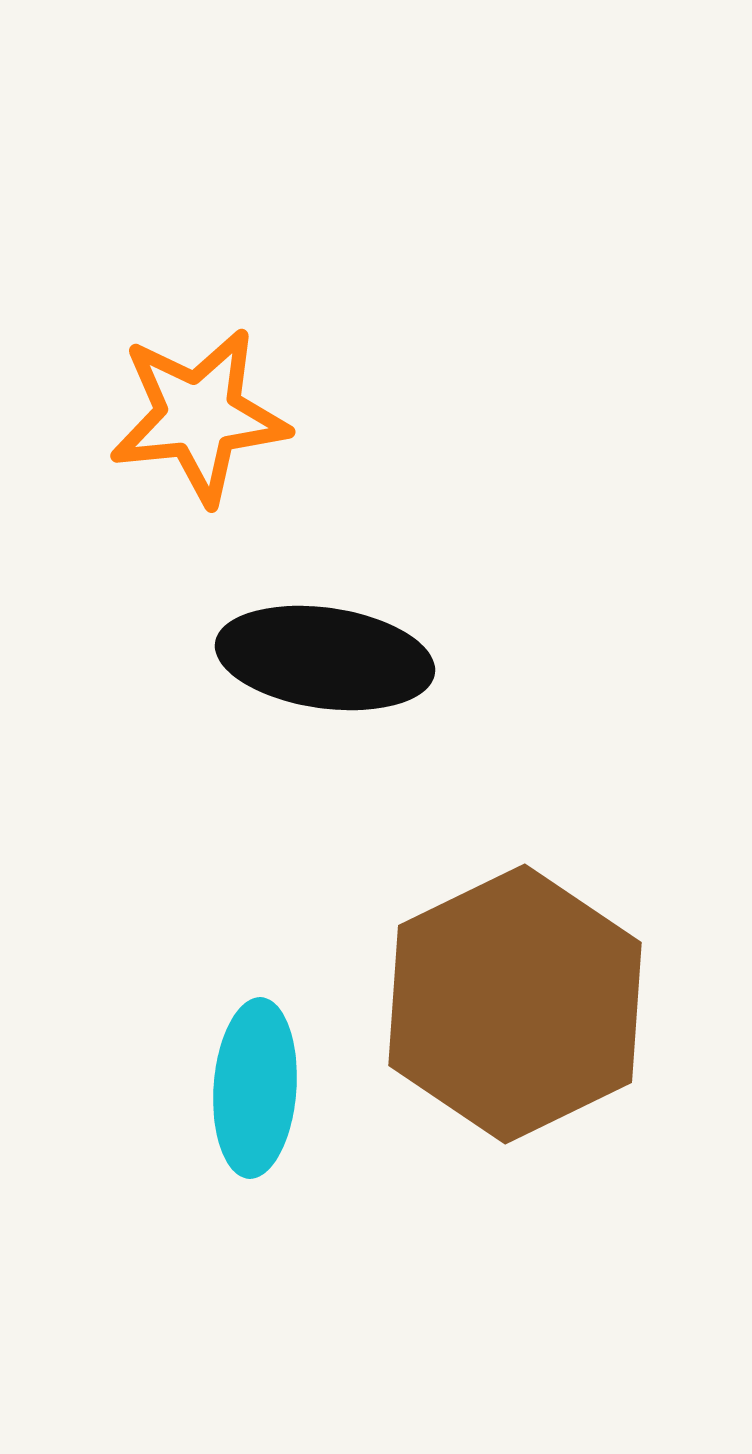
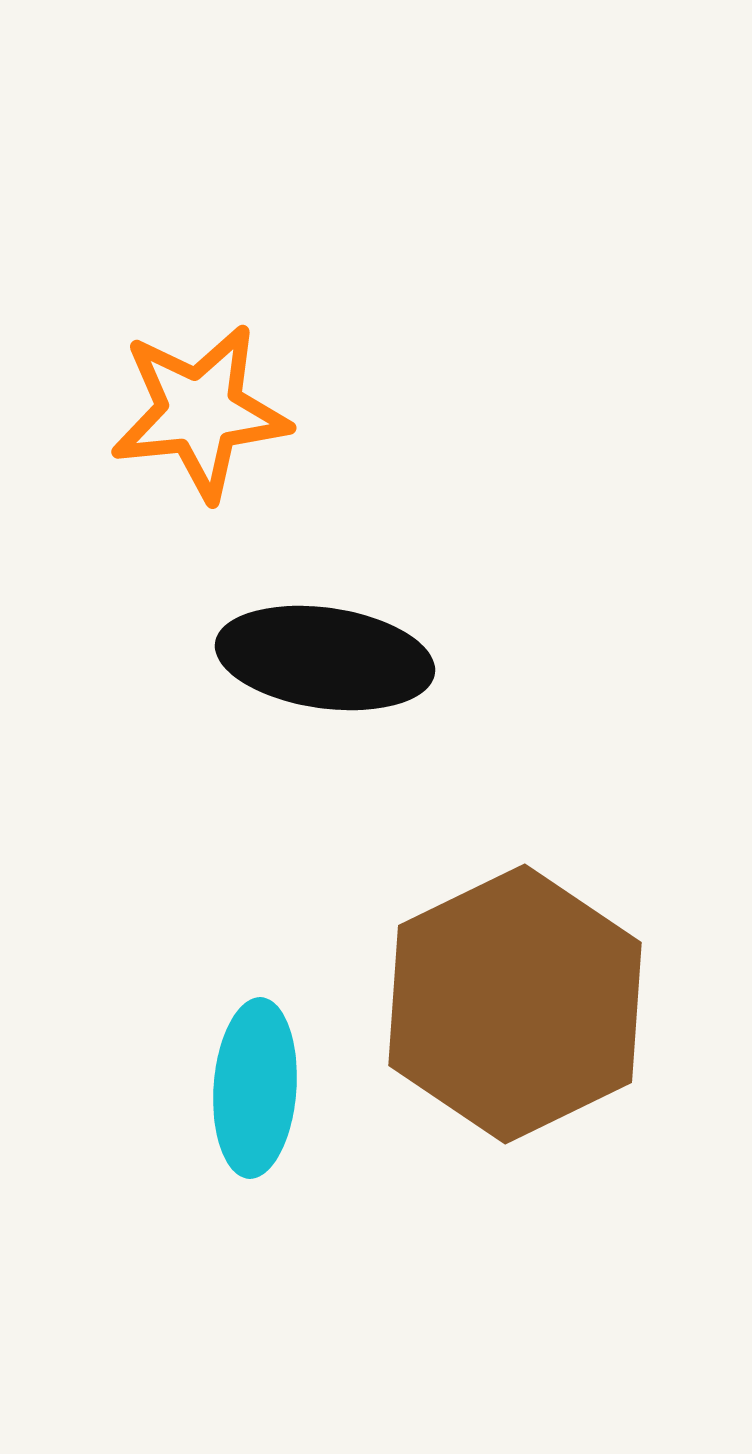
orange star: moved 1 px right, 4 px up
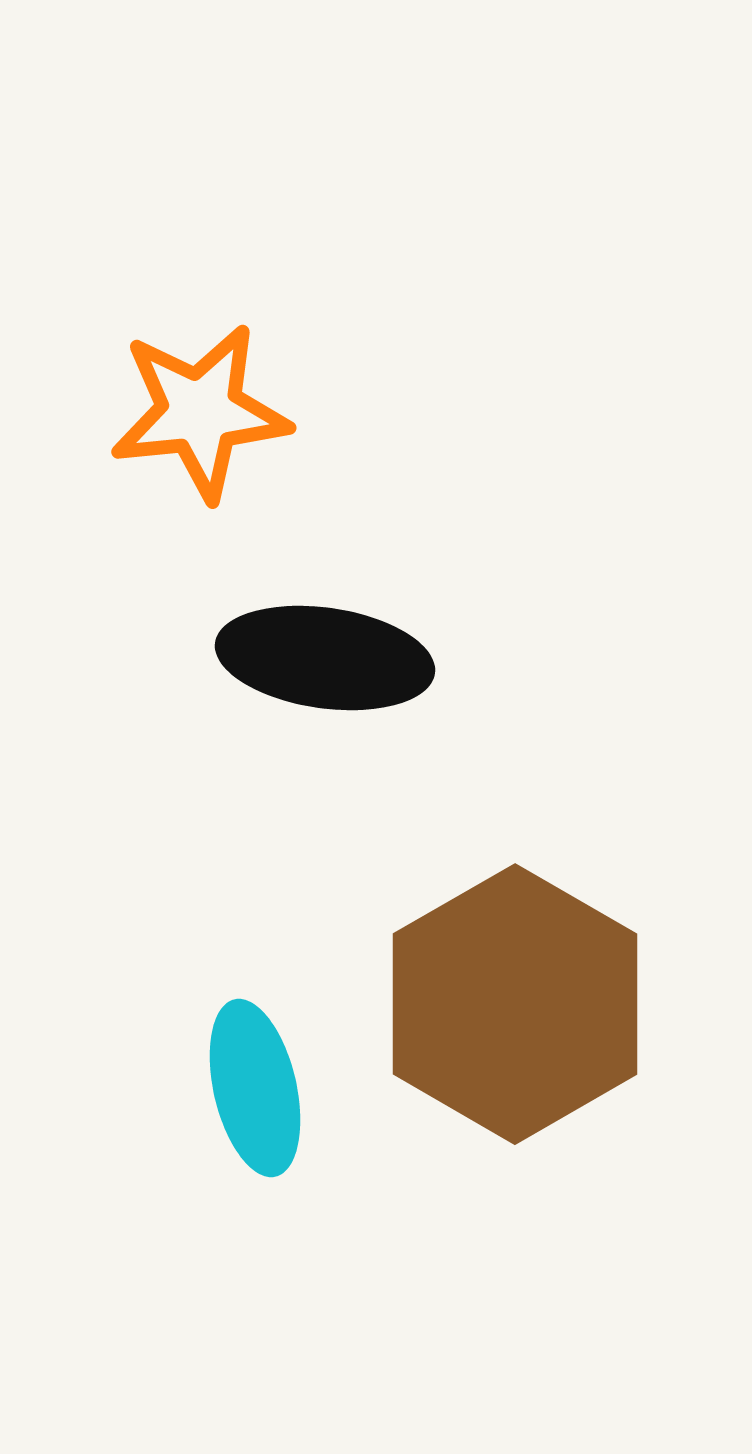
brown hexagon: rotated 4 degrees counterclockwise
cyan ellipse: rotated 17 degrees counterclockwise
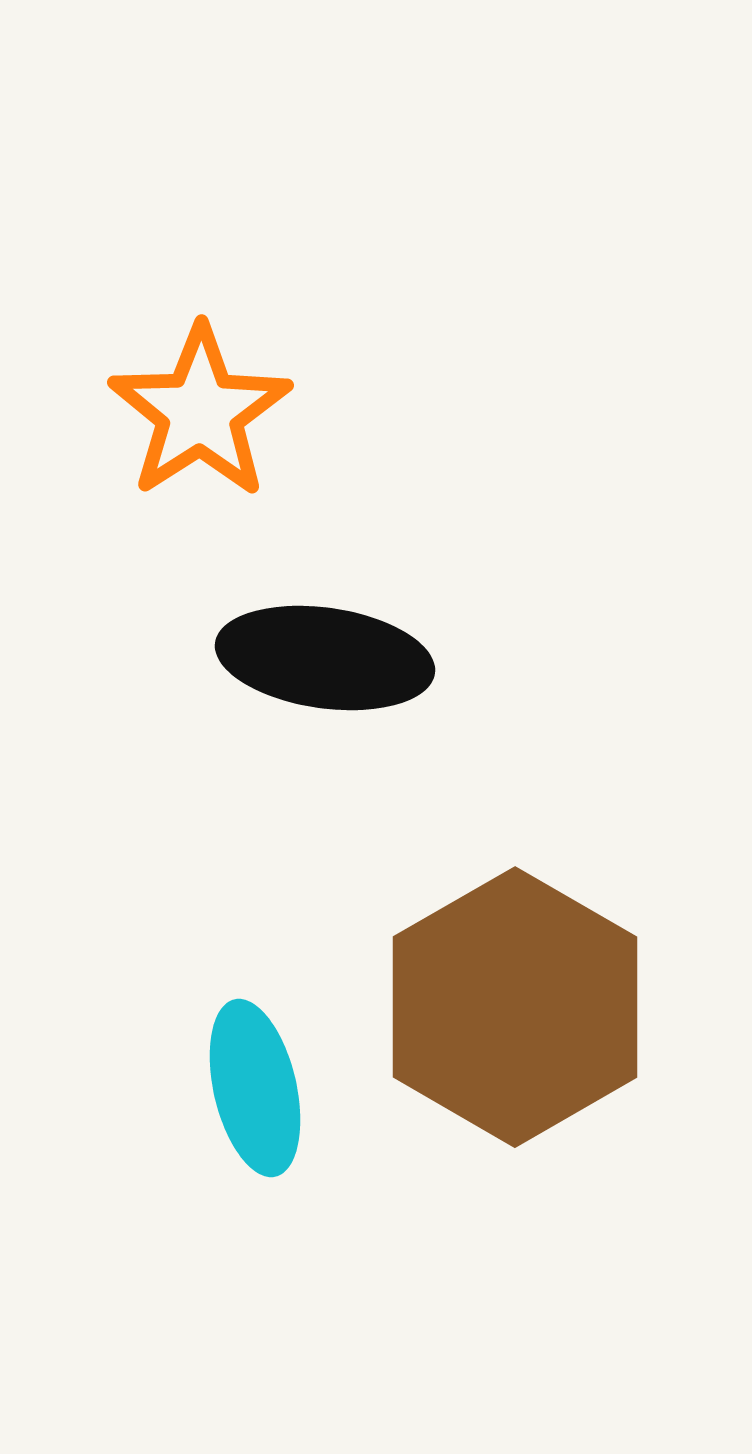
orange star: rotated 27 degrees counterclockwise
brown hexagon: moved 3 px down
